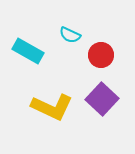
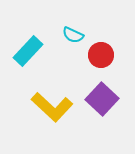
cyan semicircle: moved 3 px right
cyan rectangle: rotated 76 degrees counterclockwise
yellow L-shape: rotated 18 degrees clockwise
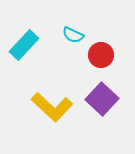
cyan rectangle: moved 4 px left, 6 px up
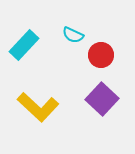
yellow L-shape: moved 14 px left
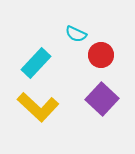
cyan semicircle: moved 3 px right, 1 px up
cyan rectangle: moved 12 px right, 18 px down
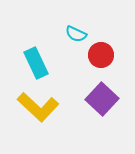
cyan rectangle: rotated 68 degrees counterclockwise
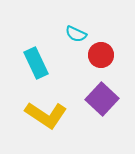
yellow L-shape: moved 8 px right, 8 px down; rotated 9 degrees counterclockwise
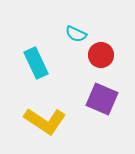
purple square: rotated 20 degrees counterclockwise
yellow L-shape: moved 1 px left, 6 px down
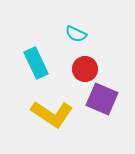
red circle: moved 16 px left, 14 px down
yellow L-shape: moved 7 px right, 7 px up
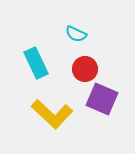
yellow L-shape: rotated 9 degrees clockwise
